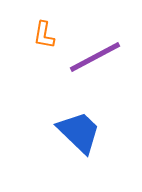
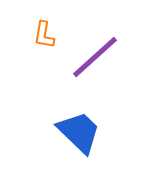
purple line: rotated 14 degrees counterclockwise
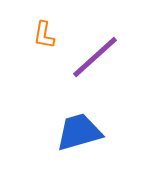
blue trapezoid: rotated 60 degrees counterclockwise
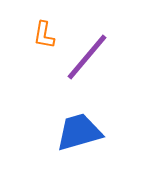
purple line: moved 8 px left; rotated 8 degrees counterclockwise
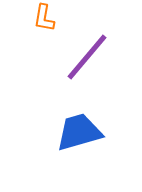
orange L-shape: moved 17 px up
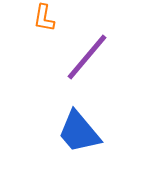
blue trapezoid: rotated 114 degrees counterclockwise
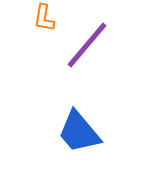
purple line: moved 12 px up
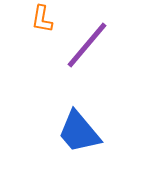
orange L-shape: moved 2 px left, 1 px down
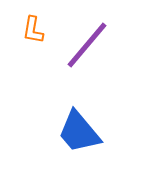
orange L-shape: moved 9 px left, 11 px down
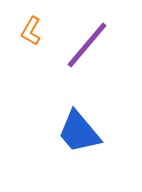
orange L-shape: moved 2 px left, 1 px down; rotated 20 degrees clockwise
